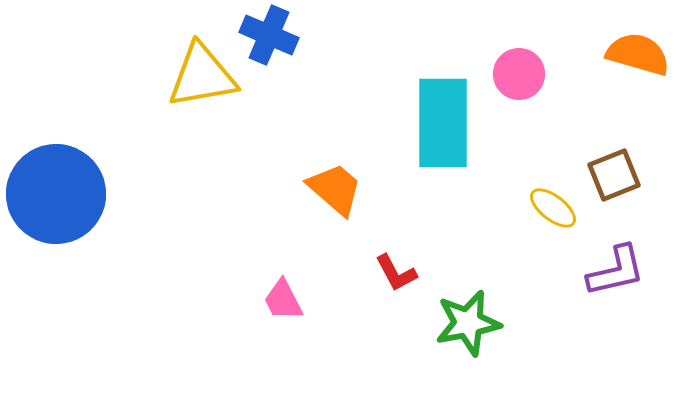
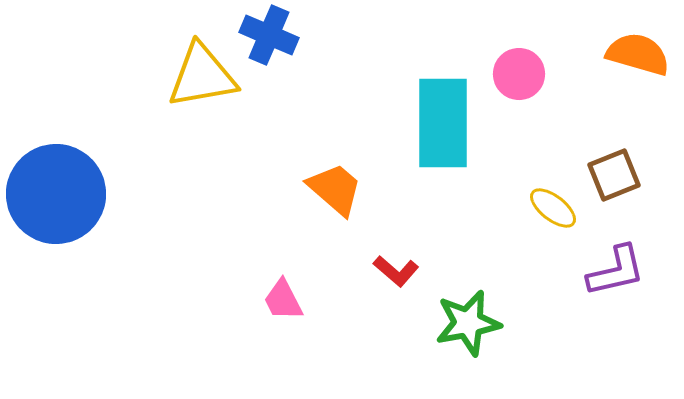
red L-shape: moved 2 px up; rotated 21 degrees counterclockwise
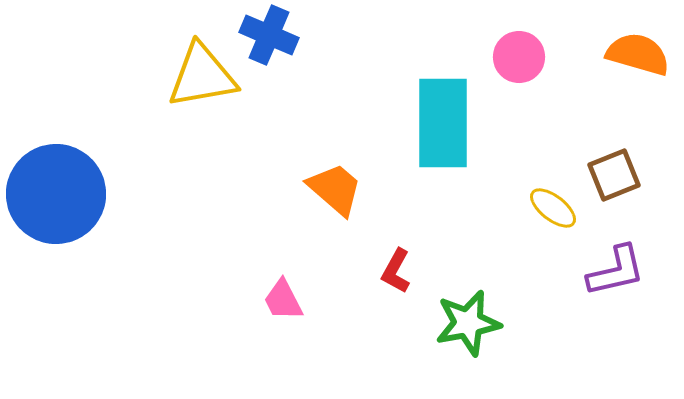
pink circle: moved 17 px up
red L-shape: rotated 78 degrees clockwise
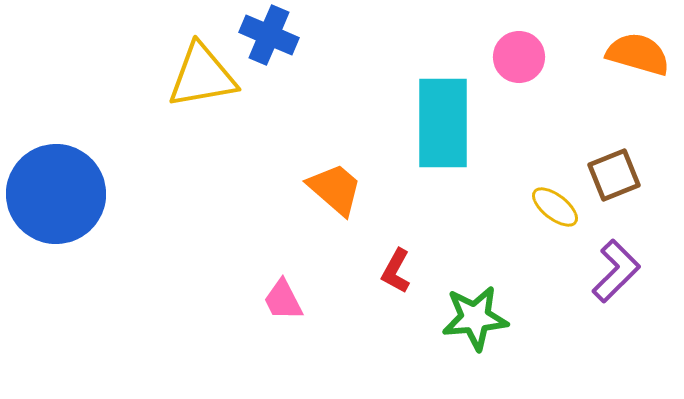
yellow ellipse: moved 2 px right, 1 px up
purple L-shape: rotated 32 degrees counterclockwise
green star: moved 7 px right, 5 px up; rotated 6 degrees clockwise
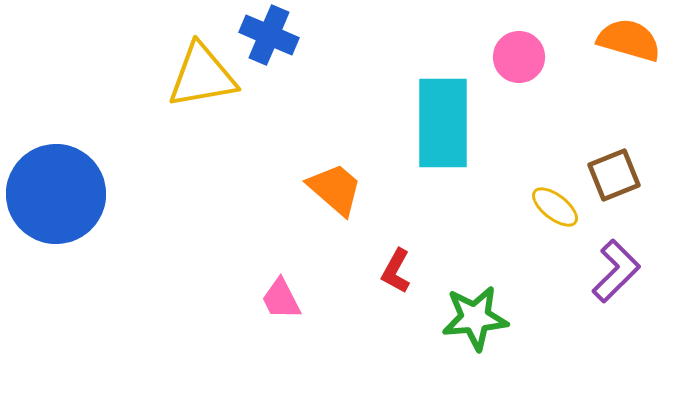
orange semicircle: moved 9 px left, 14 px up
pink trapezoid: moved 2 px left, 1 px up
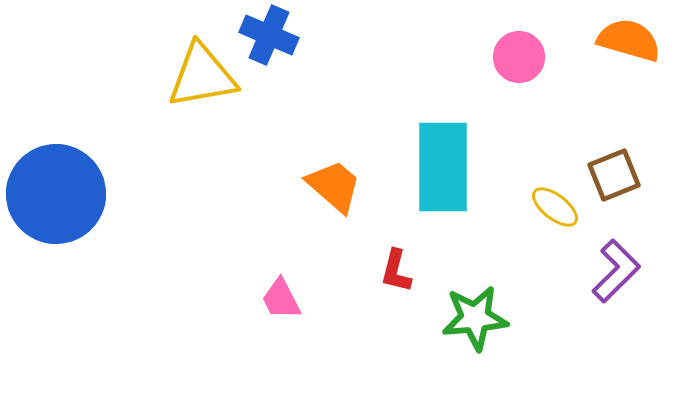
cyan rectangle: moved 44 px down
orange trapezoid: moved 1 px left, 3 px up
red L-shape: rotated 15 degrees counterclockwise
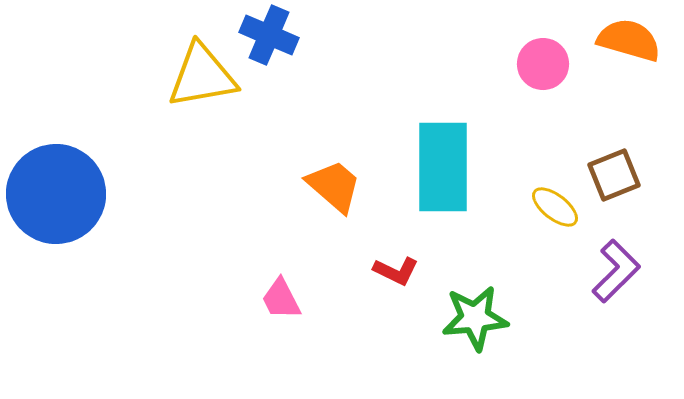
pink circle: moved 24 px right, 7 px down
red L-shape: rotated 78 degrees counterclockwise
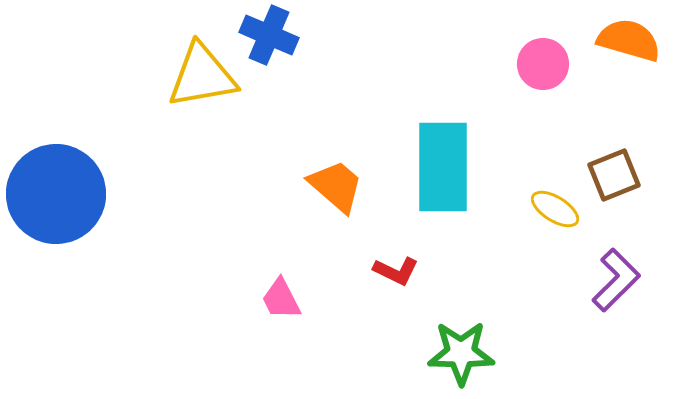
orange trapezoid: moved 2 px right
yellow ellipse: moved 2 px down; rotated 6 degrees counterclockwise
purple L-shape: moved 9 px down
green star: moved 14 px left, 35 px down; rotated 6 degrees clockwise
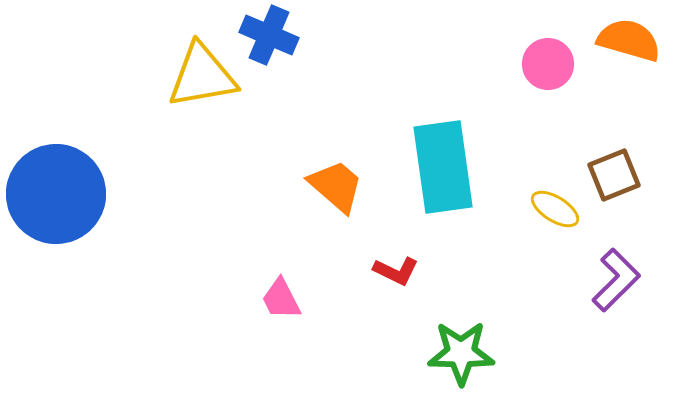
pink circle: moved 5 px right
cyan rectangle: rotated 8 degrees counterclockwise
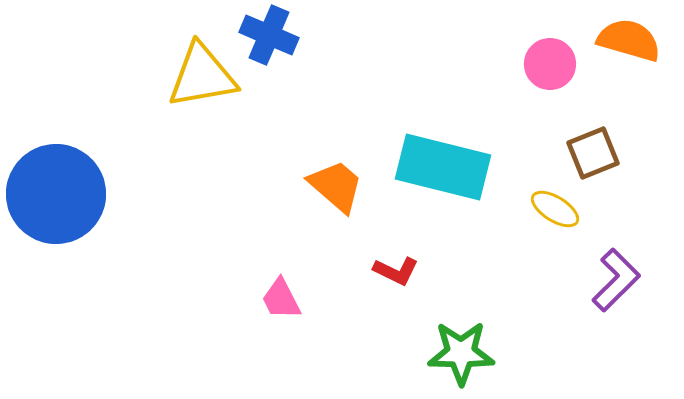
pink circle: moved 2 px right
cyan rectangle: rotated 68 degrees counterclockwise
brown square: moved 21 px left, 22 px up
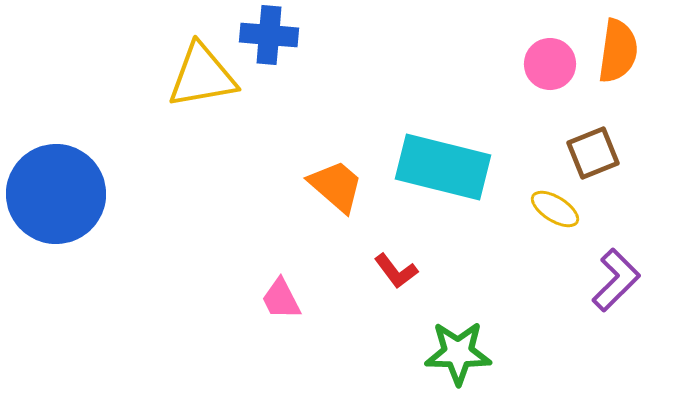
blue cross: rotated 18 degrees counterclockwise
orange semicircle: moved 11 px left, 11 px down; rotated 82 degrees clockwise
red L-shape: rotated 27 degrees clockwise
green star: moved 3 px left
